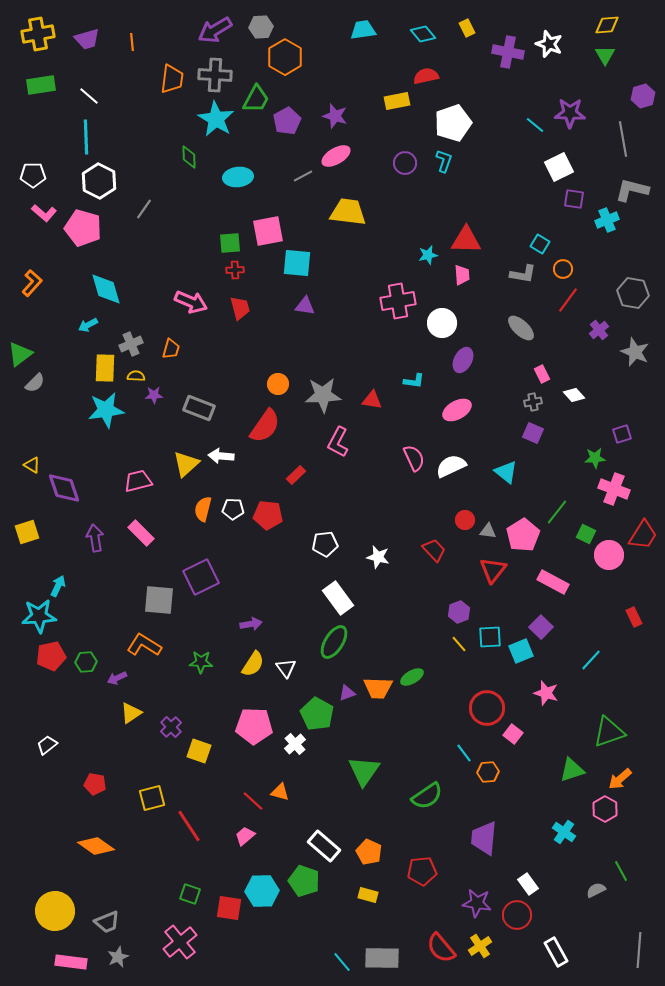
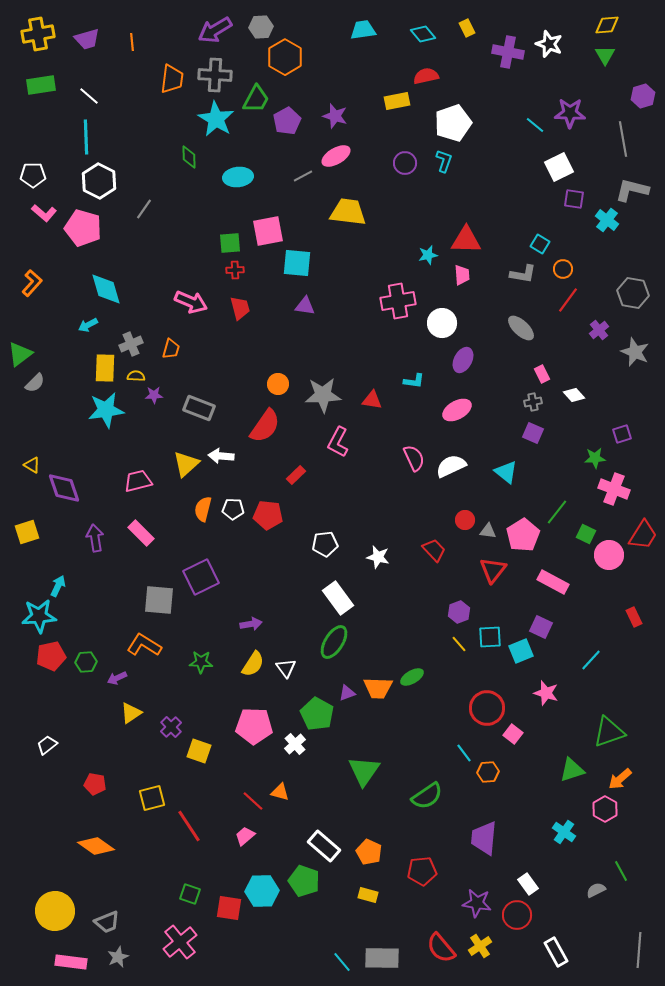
cyan cross at (607, 220): rotated 30 degrees counterclockwise
purple square at (541, 627): rotated 20 degrees counterclockwise
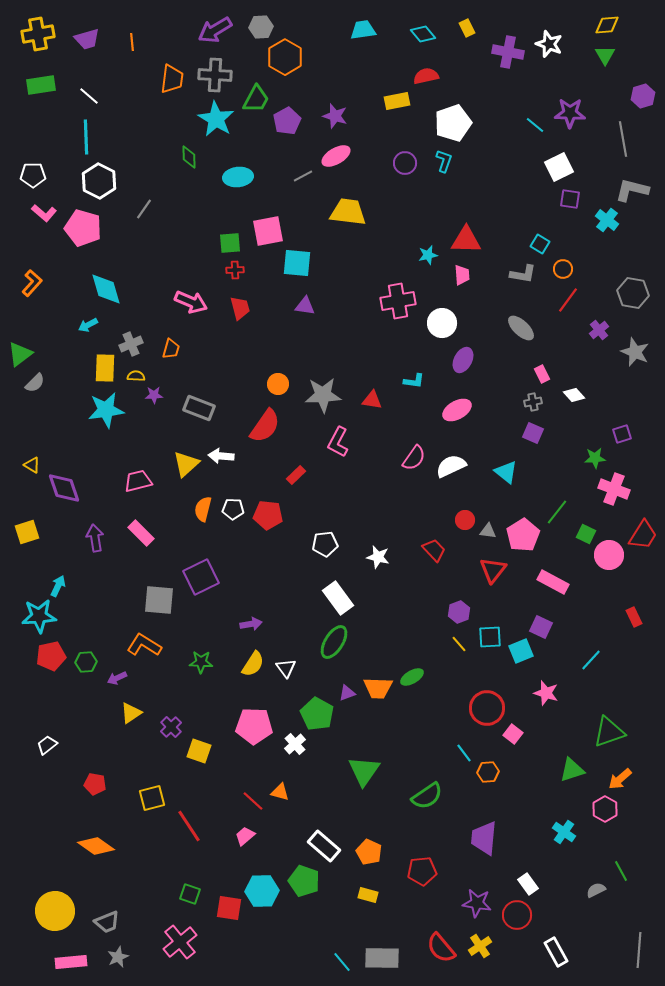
purple square at (574, 199): moved 4 px left
pink semicircle at (414, 458): rotated 60 degrees clockwise
pink rectangle at (71, 962): rotated 12 degrees counterclockwise
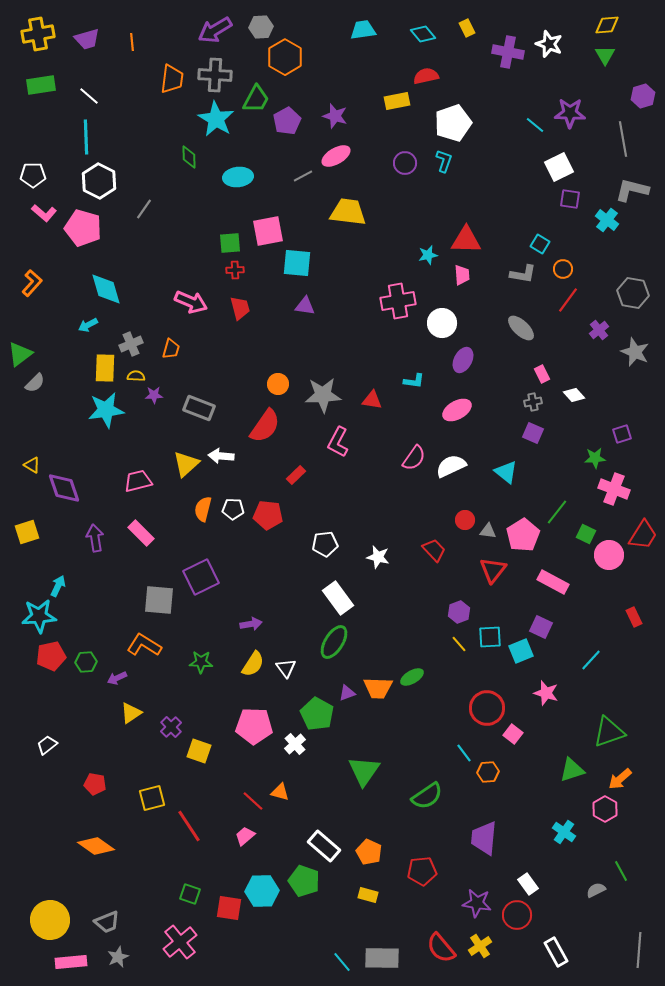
yellow circle at (55, 911): moved 5 px left, 9 px down
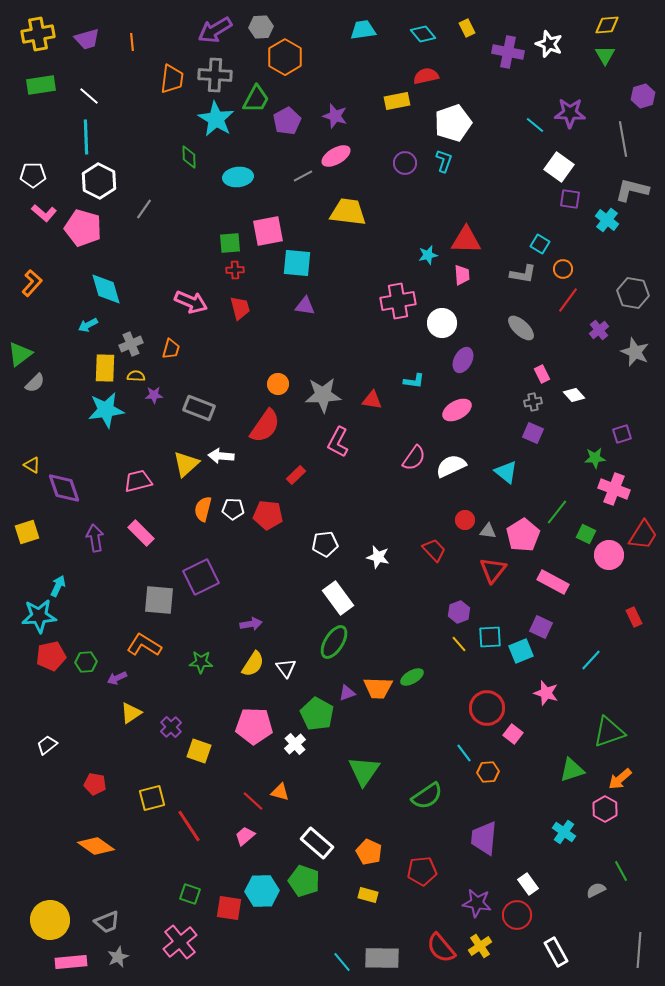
white square at (559, 167): rotated 28 degrees counterclockwise
white rectangle at (324, 846): moved 7 px left, 3 px up
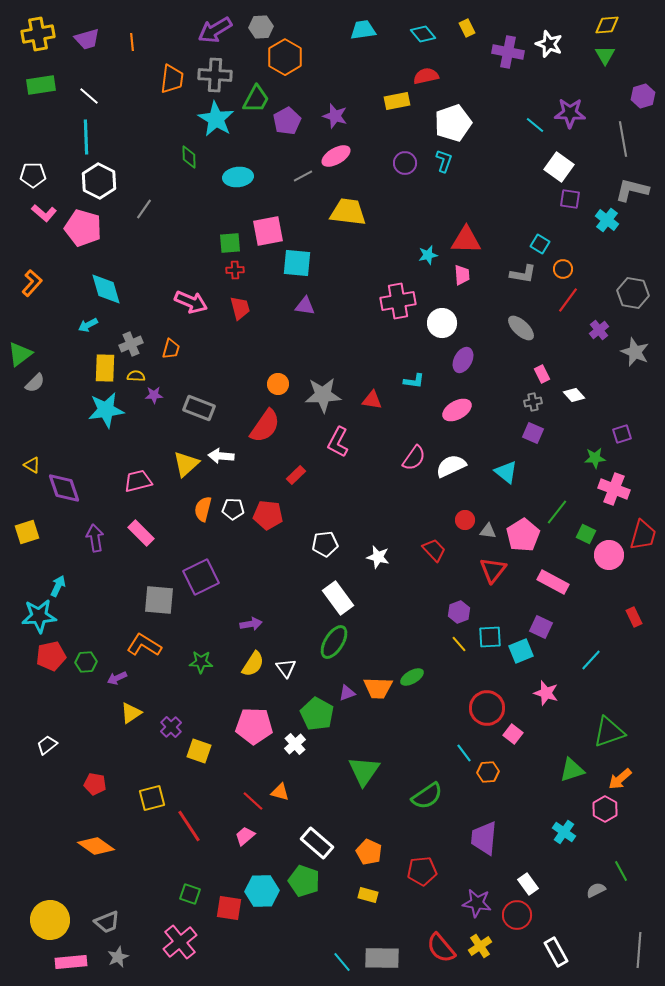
red trapezoid at (643, 535): rotated 16 degrees counterclockwise
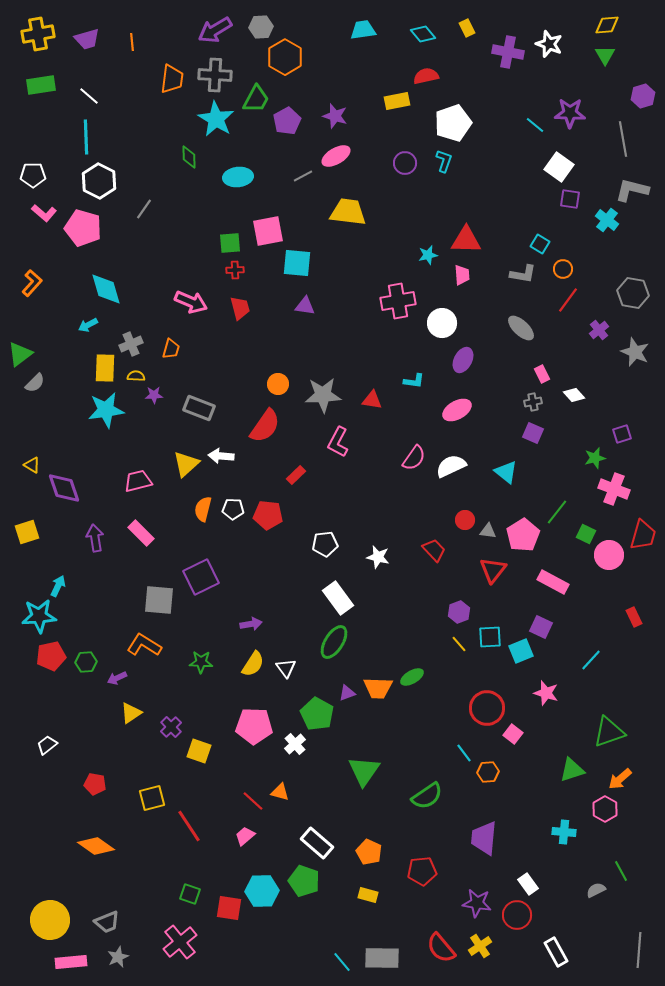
green star at (595, 458): rotated 10 degrees counterclockwise
cyan cross at (564, 832): rotated 30 degrees counterclockwise
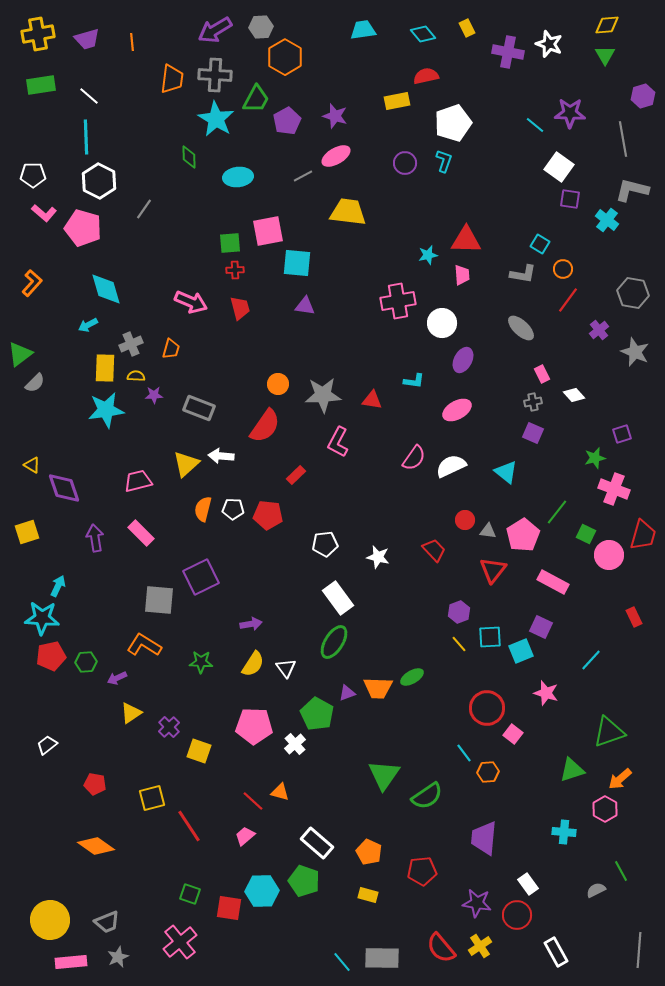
cyan star at (39, 616): moved 3 px right, 2 px down; rotated 8 degrees clockwise
purple cross at (171, 727): moved 2 px left
green triangle at (364, 771): moved 20 px right, 4 px down
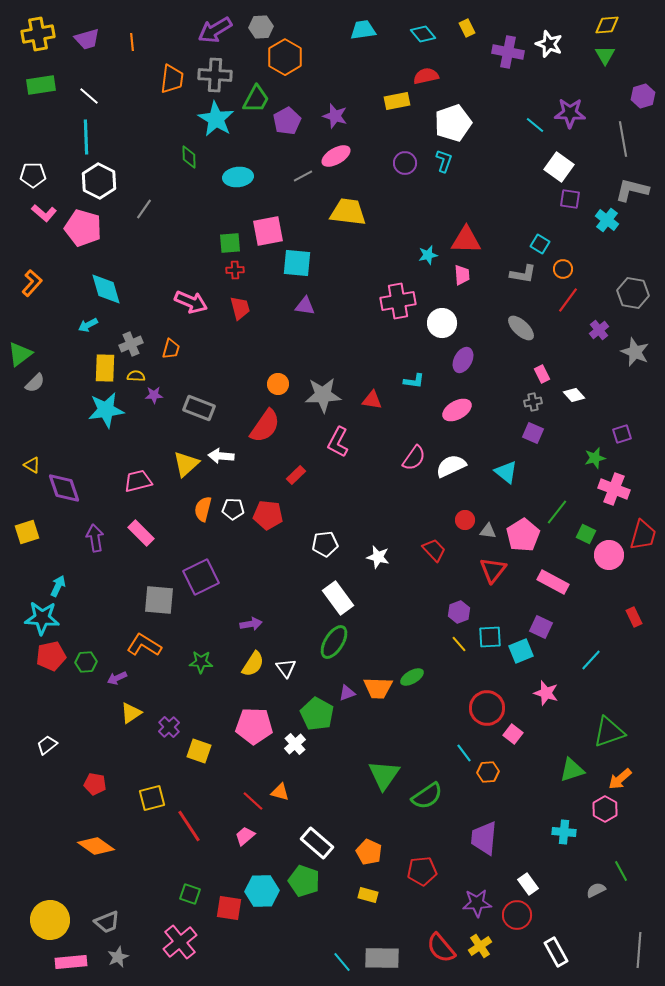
purple star at (477, 903): rotated 12 degrees counterclockwise
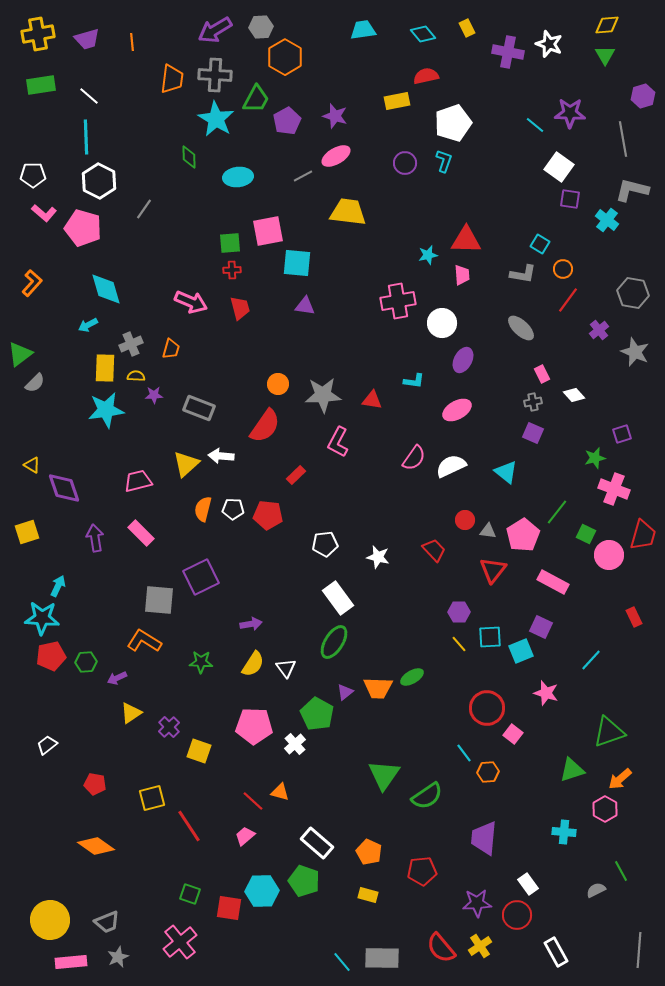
red cross at (235, 270): moved 3 px left
purple hexagon at (459, 612): rotated 20 degrees clockwise
orange L-shape at (144, 645): moved 4 px up
purple triangle at (347, 693): moved 2 px left, 1 px up; rotated 18 degrees counterclockwise
